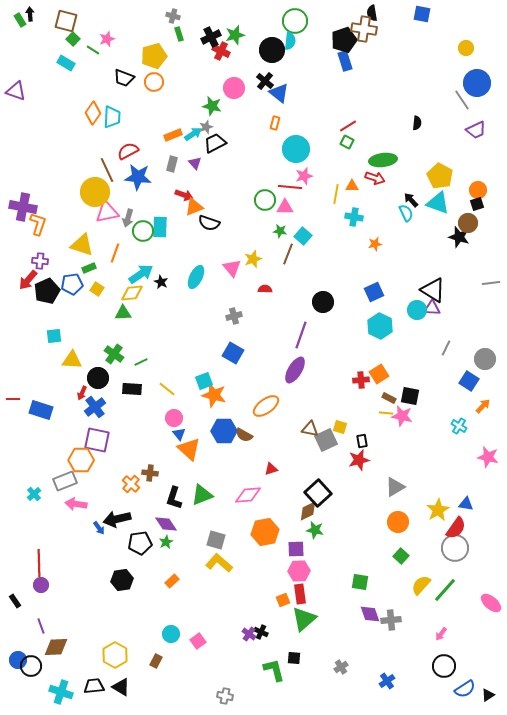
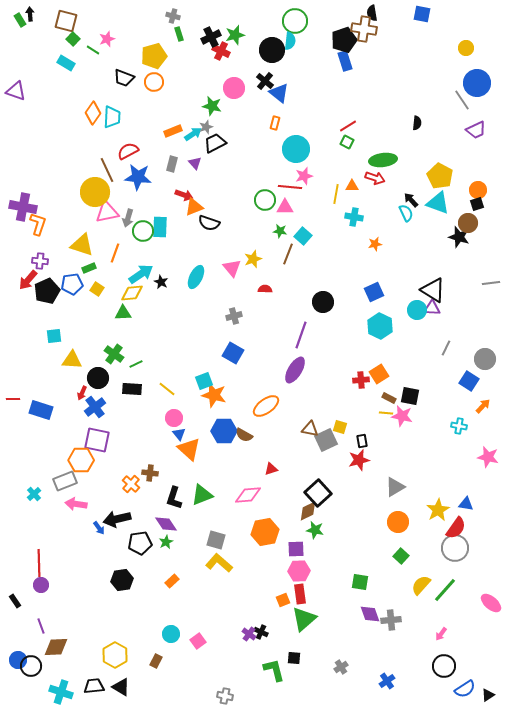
orange rectangle at (173, 135): moved 4 px up
green line at (141, 362): moved 5 px left, 2 px down
cyan cross at (459, 426): rotated 21 degrees counterclockwise
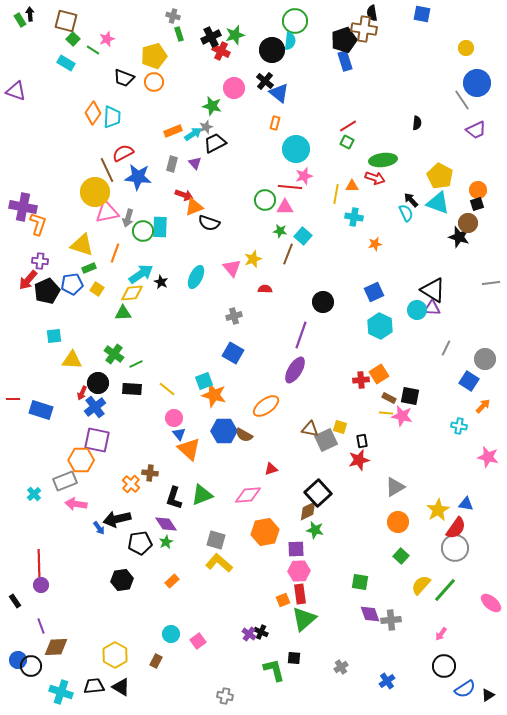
red semicircle at (128, 151): moved 5 px left, 2 px down
black circle at (98, 378): moved 5 px down
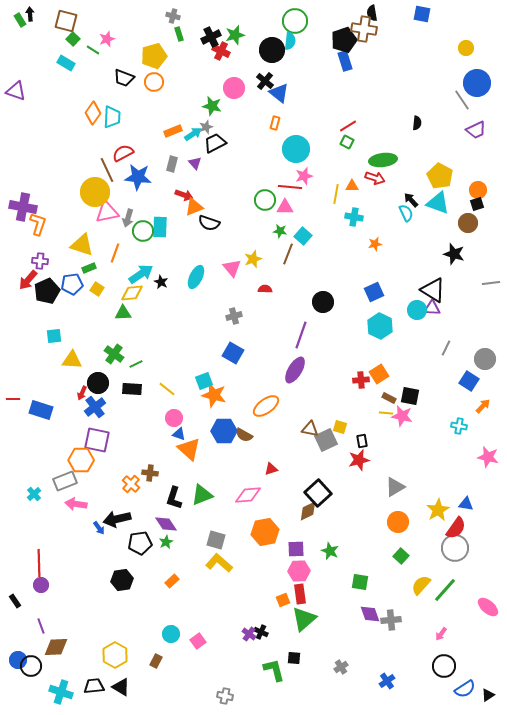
black star at (459, 237): moved 5 px left, 17 px down
blue triangle at (179, 434): rotated 32 degrees counterclockwise
green star at (315, 530): moved 15 px right, 21 px down; rotated 12 degrees clockwise
pink ellipse at (491, 603): moved 3 px left, 4 px down
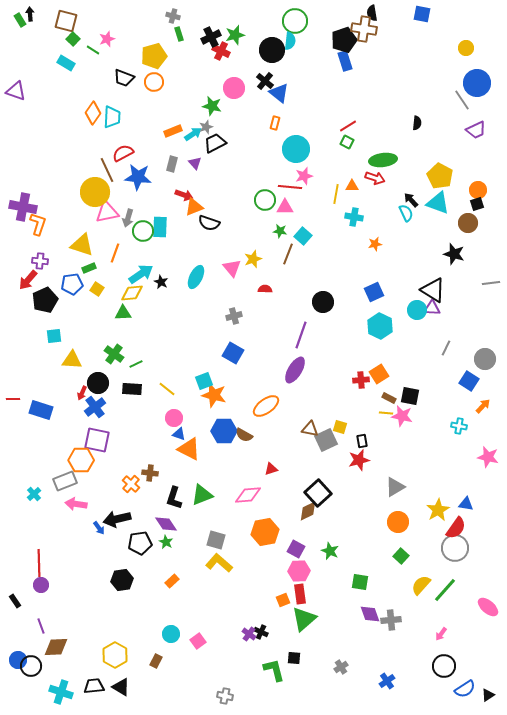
black pentagon at (47, 291): moved 2 px left, 9 px down
orange triangle at (189, 449): rotated 15 degrees counterclockwise
green star at (166, 542): rotated 16 degrees counterclockwise
purple square at (296, 549): rotated 30 degrees clockwise
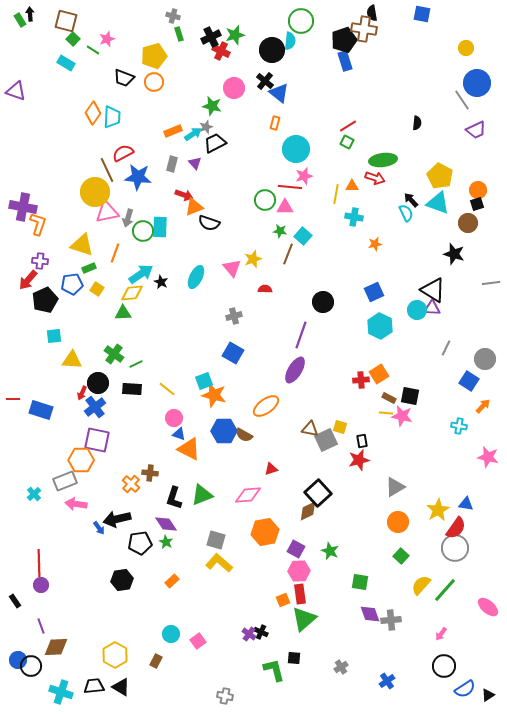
green circle at (295, 21): moved 6 px right
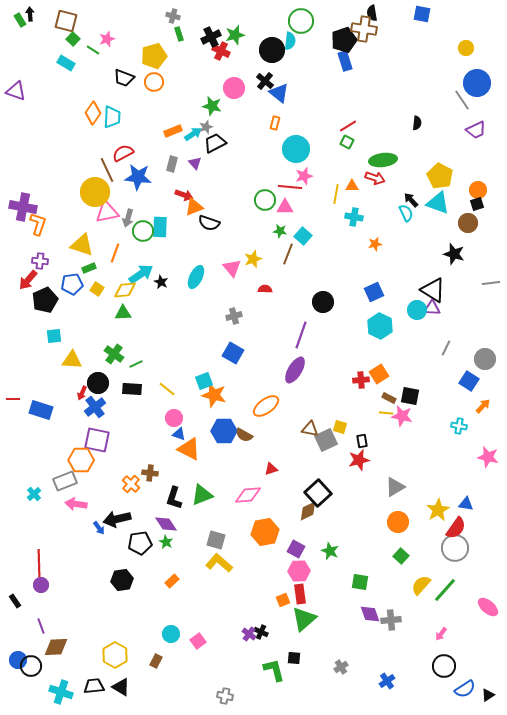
yellow diamond at (132, 293): moved 7 px left, 3 px up
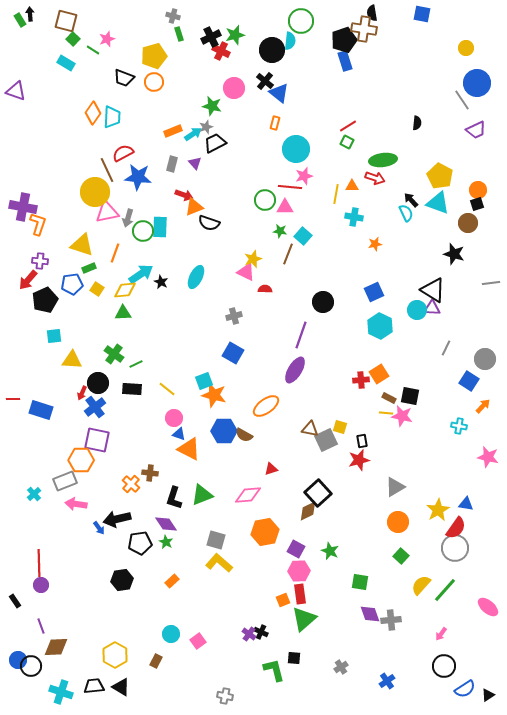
pink triangle at (232, 268): moved 14 px right, 4 px down; rotated 24 degrees counterclockwise
